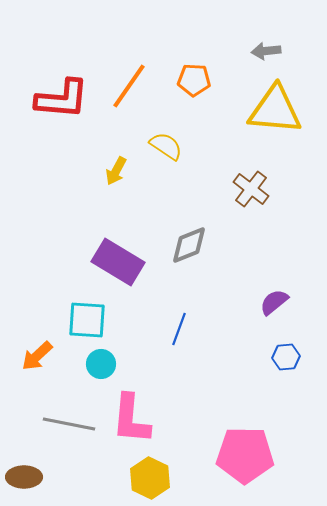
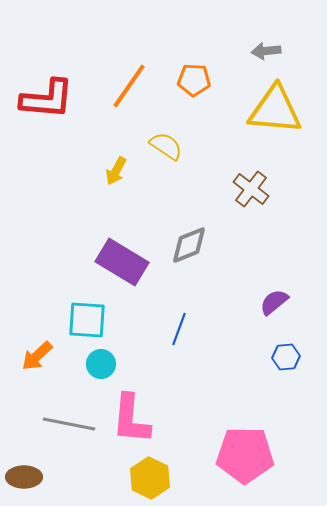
red L-shape: moved 15 px left
purple rectangle: moved 4 px right
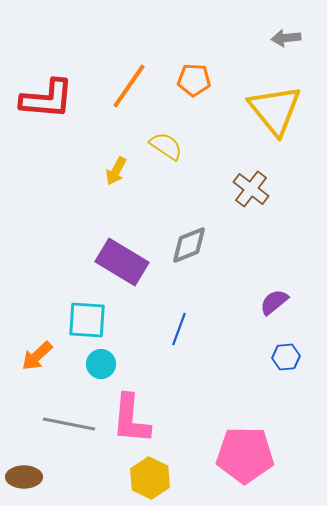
gray arrow: moved 20 px right, 13 px up
yellow triangle: rotated 46 degrees clockwise
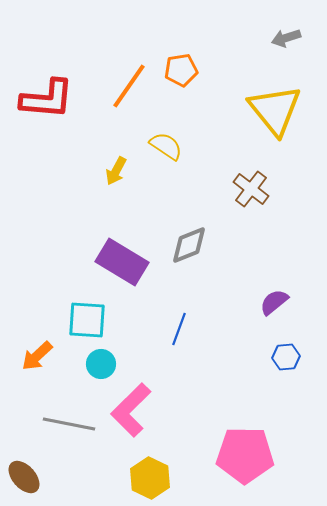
gray arrow: rotated 12 degrees counterclockwise
orange pentagon: moved 13 px left, 10 px up; rotated 12 degrees counterclockwise
pink L-shape: moved 9 px up; rotated 40 degrees clockwise
brown ellipse: rotated 48 degrees clockwise
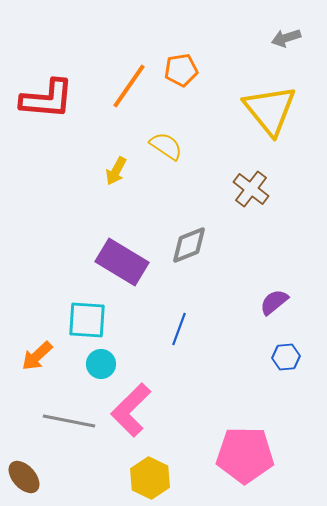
yellow triangle: moved 5 px left
gray line: moved 3 px up
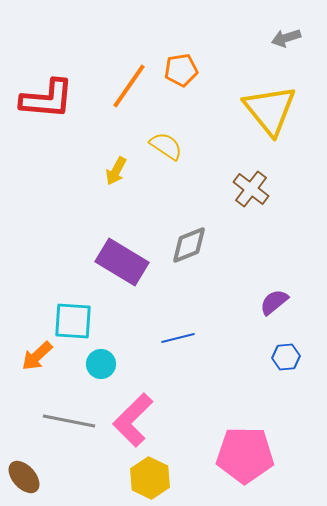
cyan square: moved 14 px left, 1 px down
blue line: moved 1 px left, 9 px down; rotated 56 degrees clockwise
pink L-shape: moved 2 px right, 10 px down
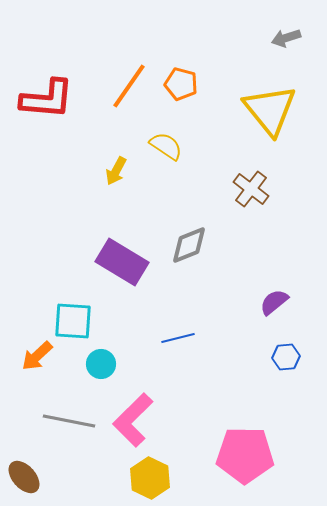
orange pentagon: moved 14 px down; rotated 24 degrees clockwise
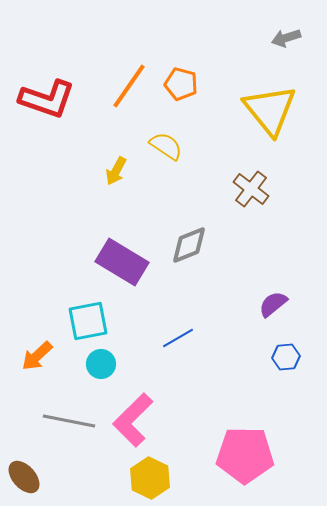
red L-shape: rotated 14 degrees clockwise
purple semicircle: moved 1 px left, 2 px down
cyan square: moved 15 px right; rotated 15 degrees counterclockwise
blue line: rotated 16 degrees counterclockwise
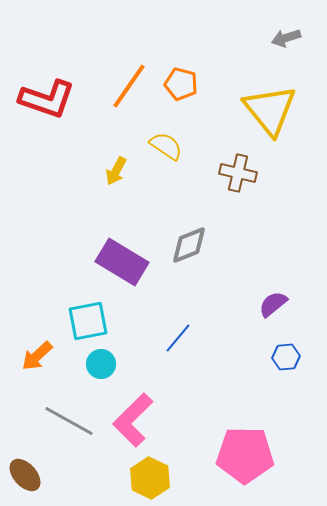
brown cross: moved 13 px left, 16 px up; rotated 24 degrees counterclockwise
blue line: rotated 20 degrees counterclockwise
gray line: rotated 18 degrees clockwise
brown ellipse: moved 1 px right, 2 px up
